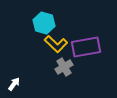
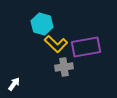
cyan hexagon: moved 2 px left, 1 px down
gray cross: rotated 24 degrees clockwise
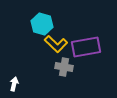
gray cross: rotated 18 degrees clockwise
white arrow: rotated 24 degrees counterclockwise
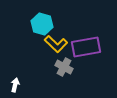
gray cross: rotated 18 degrees clockwise
white arrow: moved 1 px right, 1 px down
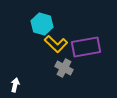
gray cross: moved 1 px down
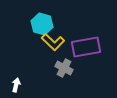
yellow L-shape: moved 3 px left, 2 px up
white arrow: moved 1 px right
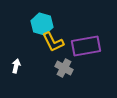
yellow L-shape: rotated 20 degrees clockwise
purple rectangle: moved 1 px up
white arrow: moved 19 px up
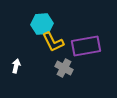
cyan hexagon: rotated 20 degrees counterclockwise
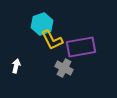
cyan hexagon: rotated 15 degrees counterclockwise
yellow L-shape: moved 1 px left, 2 px up
purple rectangle: moved 5 px left, 1 px down
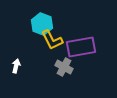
cyan hexagon: rotated 20 degrees counterclockwise
gray cross: moved 1 px up
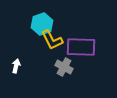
cyan hexagon: rotated 20 degrees clockwise
purple rectangle: rotated 12 degrees clockwise
